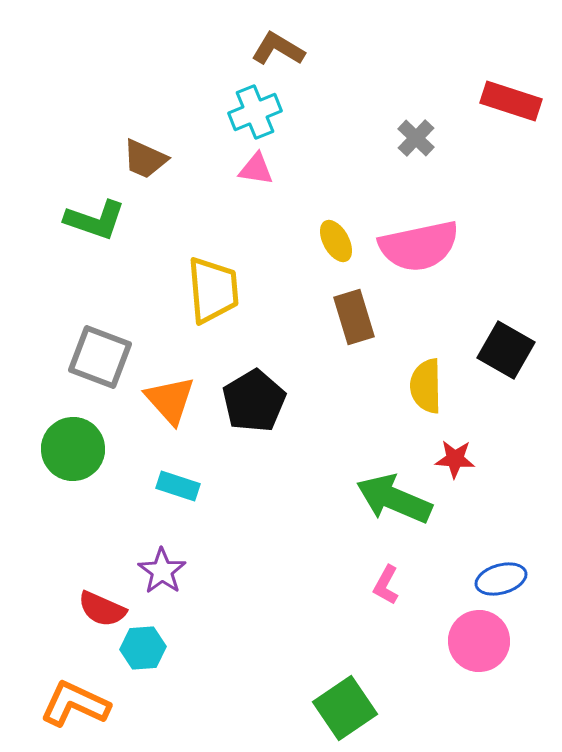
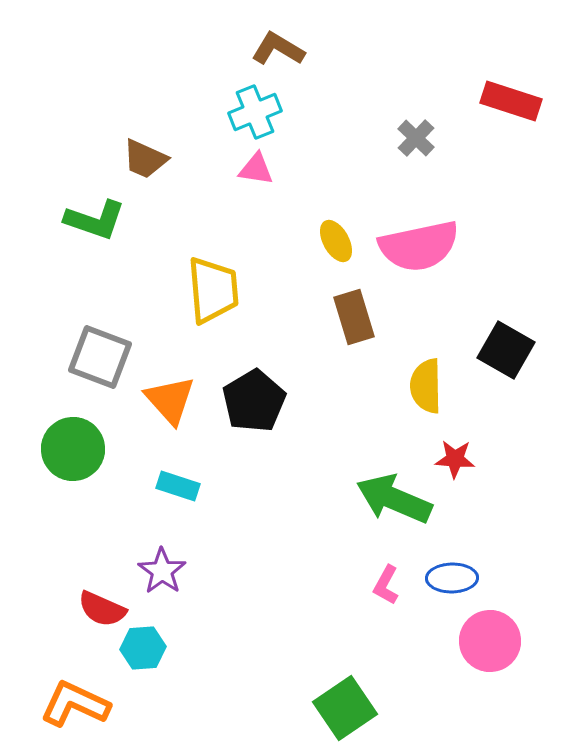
blue ellipse: moved 49 px left, 1 px up; rotated 15 degrees clockwise
pink circle: moved 11 px right
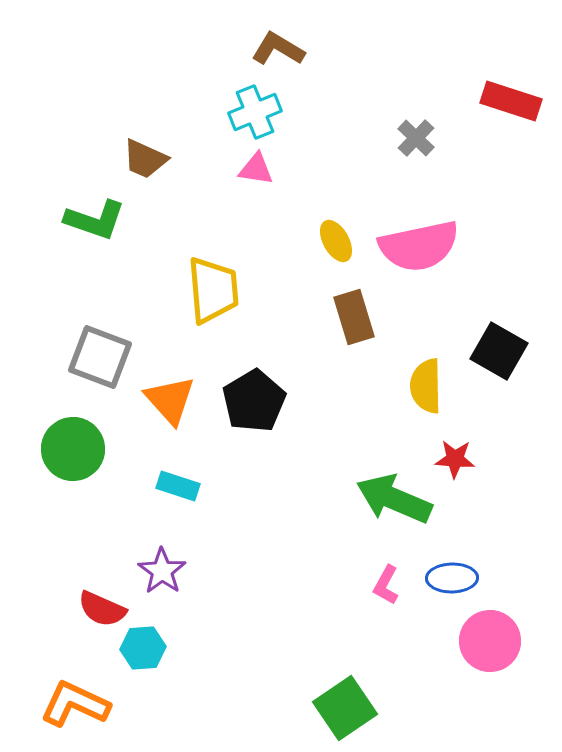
black square: moved 7 px left, 1 px down
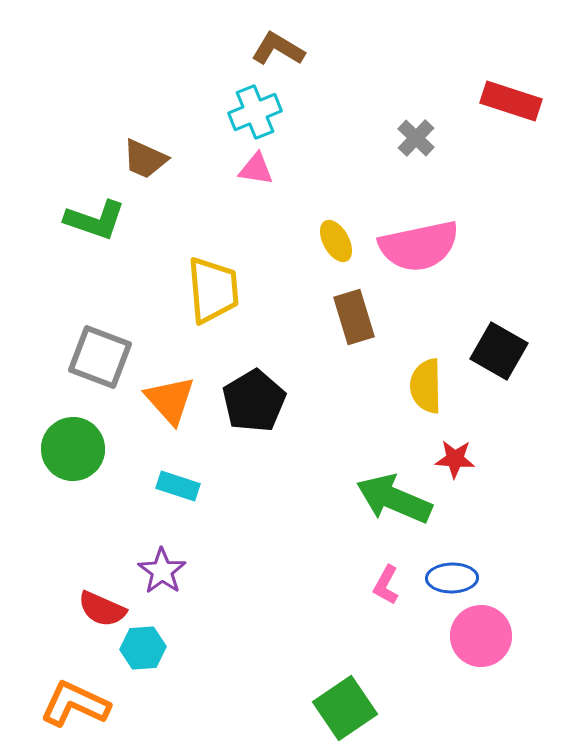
pink circle: moved 9 px left, 5 px up
